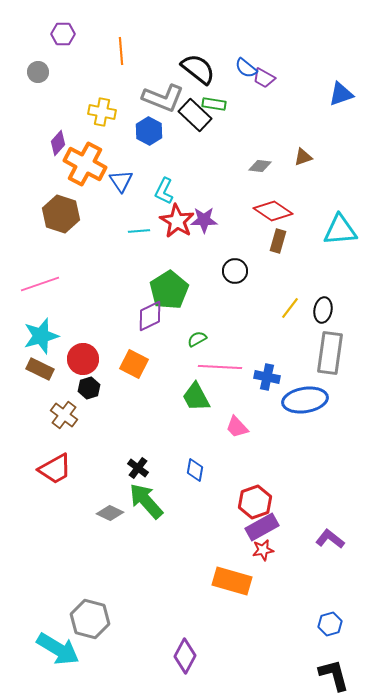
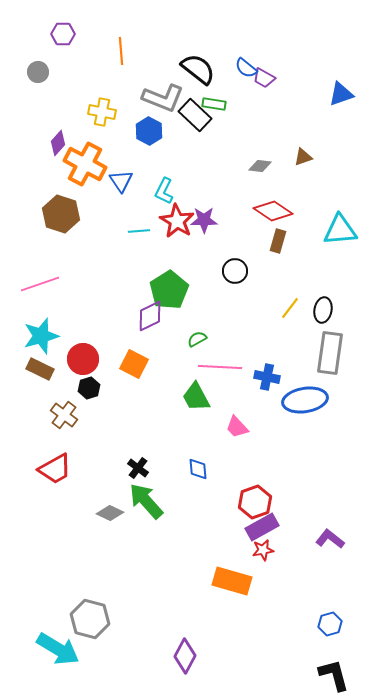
blue diamond at (195, 470): moved 3 px right, 1 px up; rotated 15 degrees counterclockwise
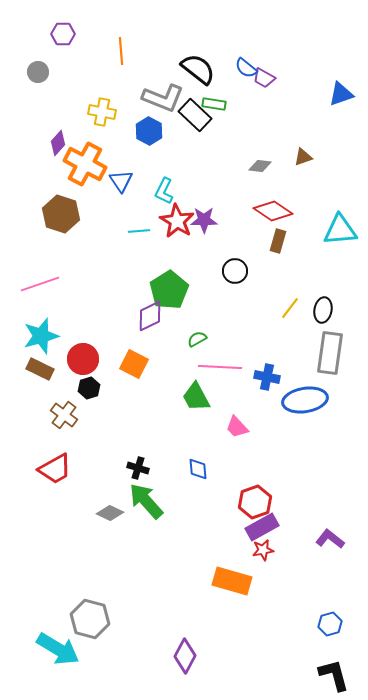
black cross at (138, 468): rotated 20 degrees counterclockwise
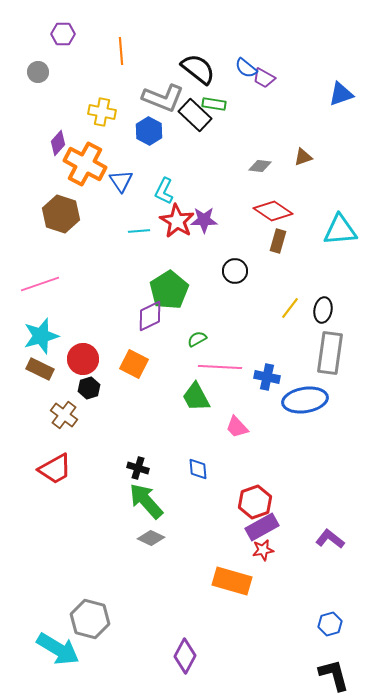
gray diamond at (110, 513): moved 41 px right, 25 px down
